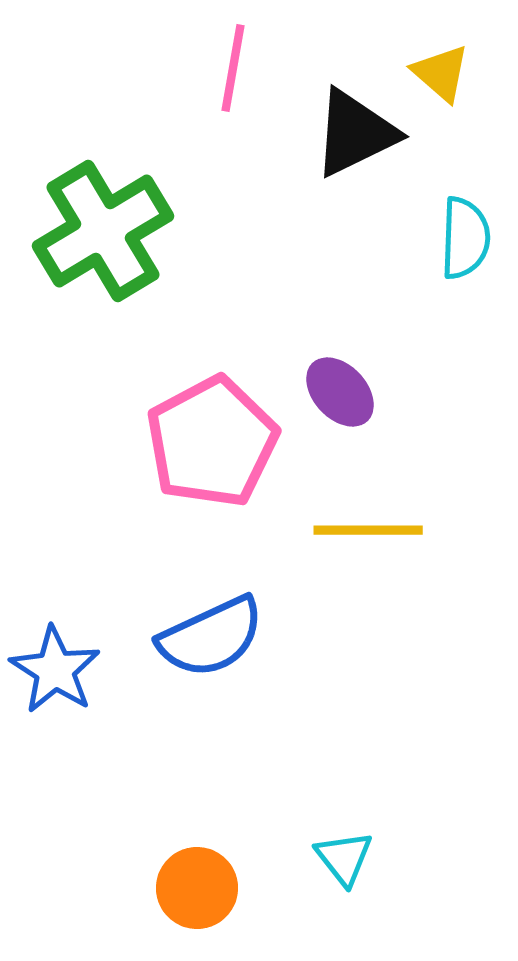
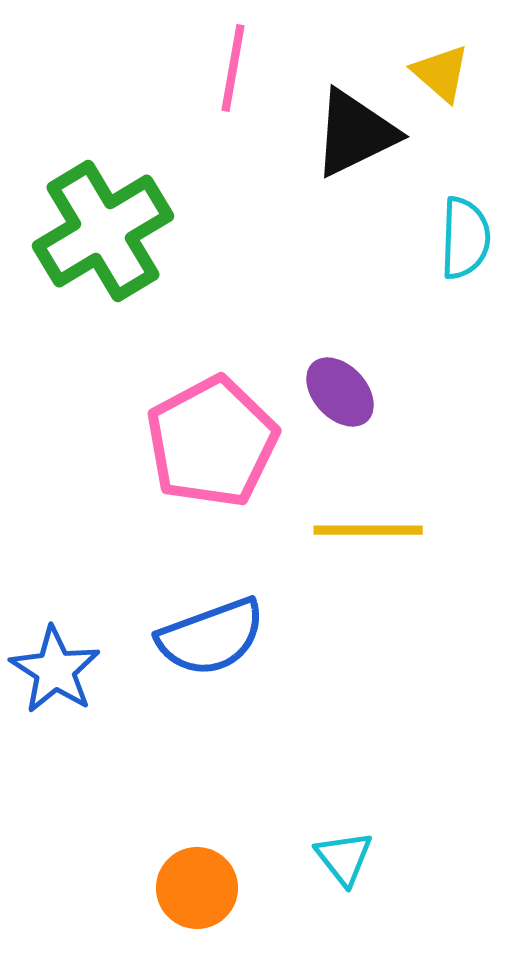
blue semicircle: rotated 5 degrees clockwise
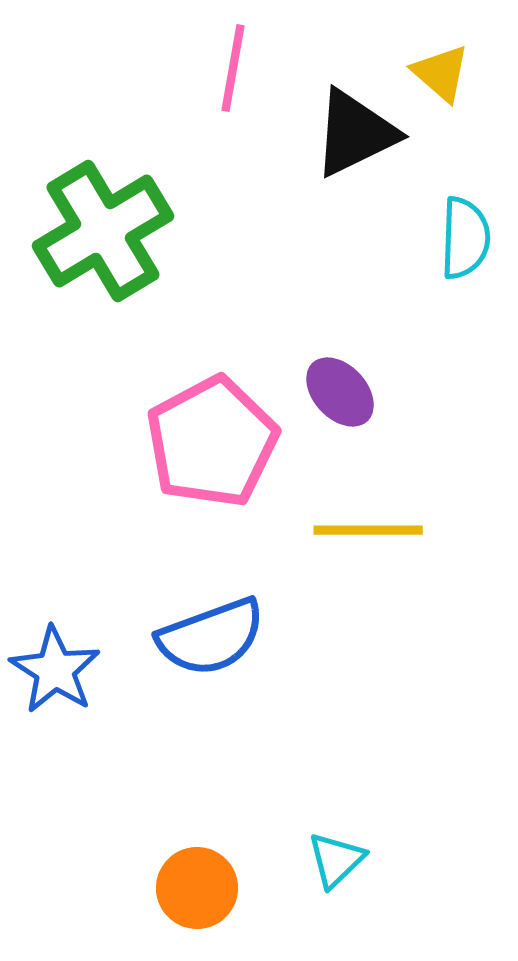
cyan triangle: moved 8 px left, 2 px down; rotated 24 degrees clockwise
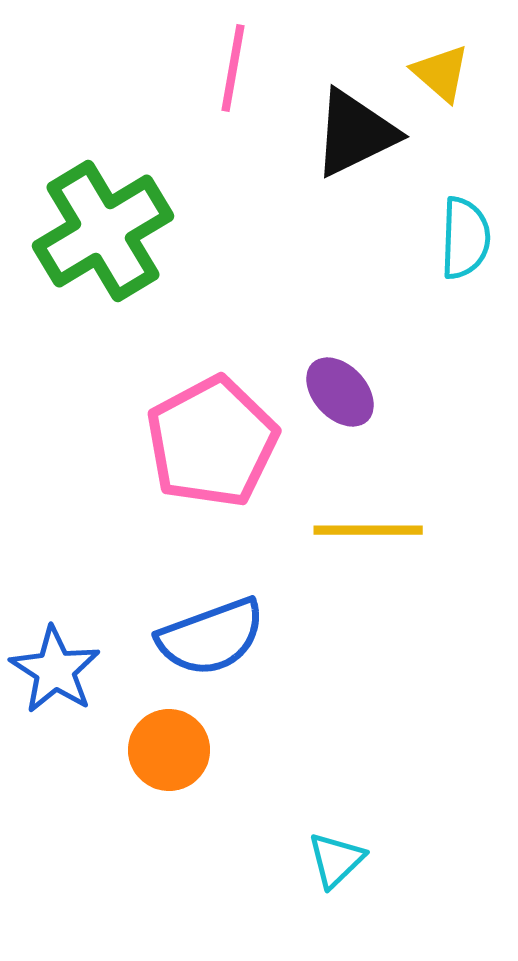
orange circle: moved 28 px left, 138 px up
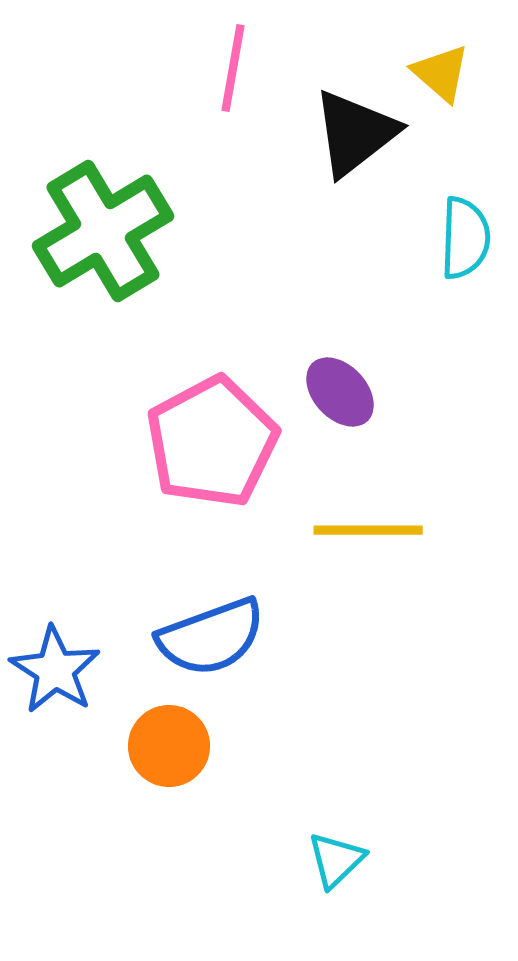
black triangle: rotated 12 degrees counterclockwise
orange circle: moved 4 px up
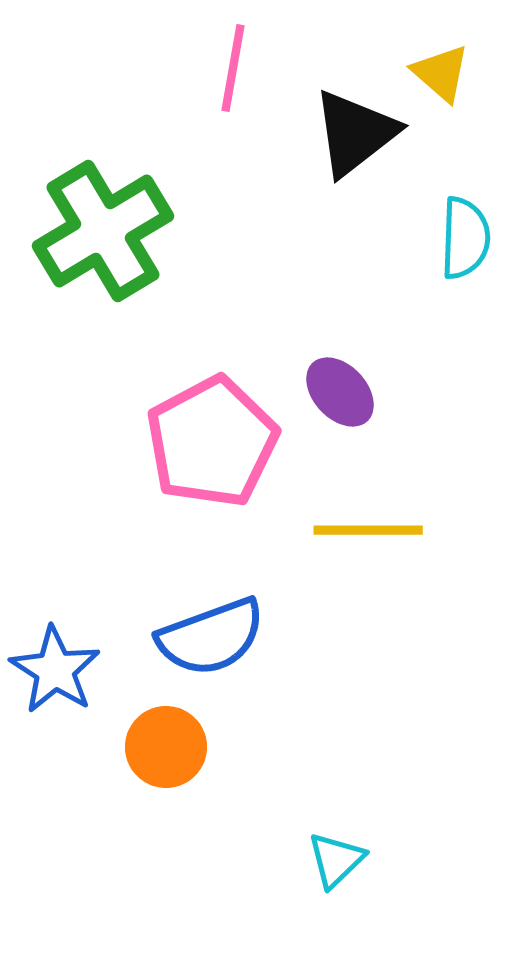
orange circle: moved 3 px left, 1 px down
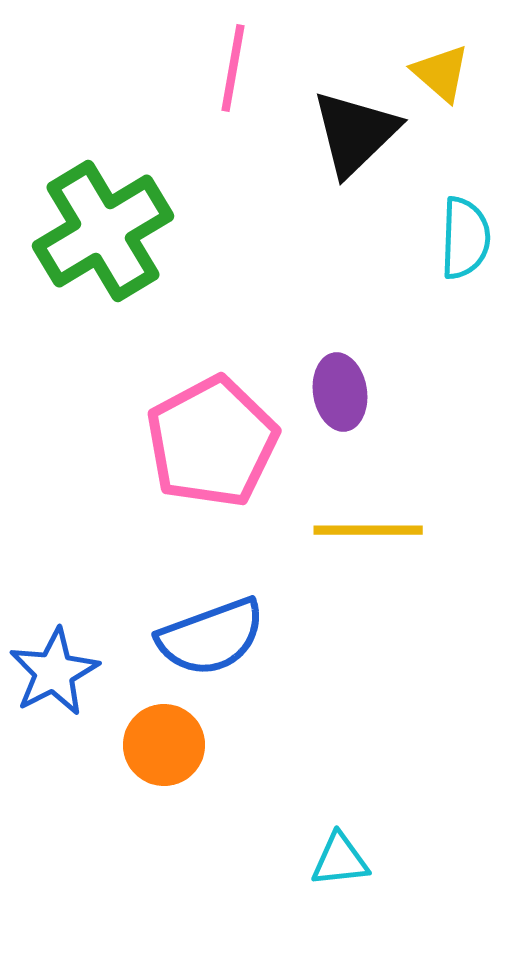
black triangle: rotated 6 degrees counterclockwise
purple ellipse: rotated 34 degrees clockwise
blue star: moved 1 px left, 2 px down; rotated 12 degrees clockwise
orange circle: moved 2 px left, 2 px up
cyan triangle: moved 4 px right; rotated 38 degrees clockwise
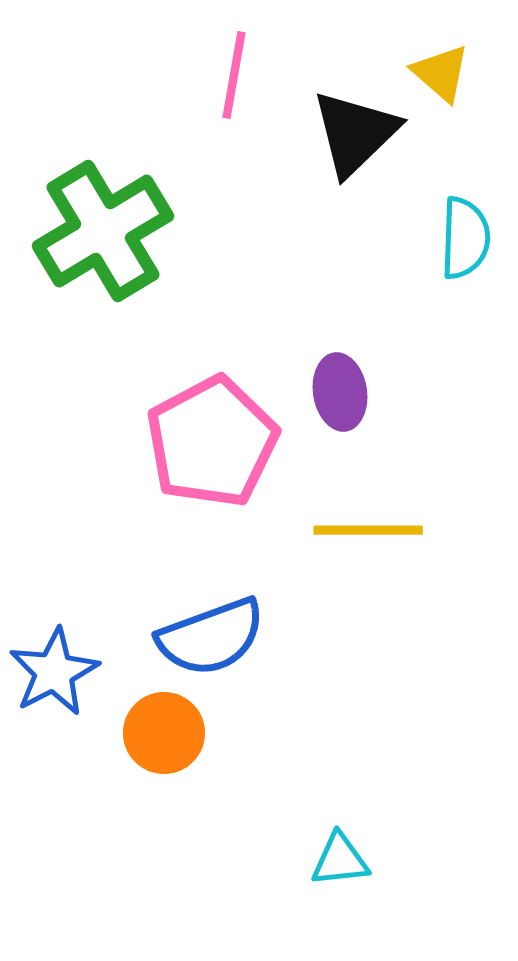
pink line: moved 1 px right, 7 px down
orange circle: moved 12 px up
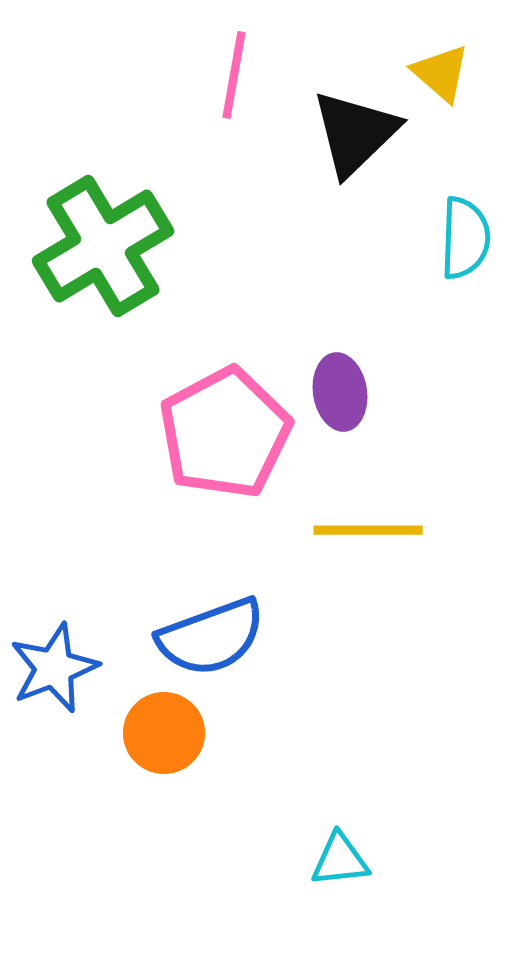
green cross: moved 15 px down
pink pentagon: moved 13 px right, 9 px up
blue star: moved 4 px up; rotated 6 degrees clockwise
